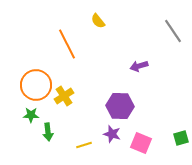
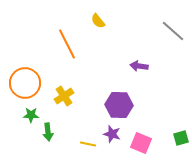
gray line: rotated 15 degrees counterclockwise
purple arrow: rotated 24 degrees clockwise
orange circle: moved 11 px left, 2 px up
purple hexagon: moved 1 px left, 1 px up
yellow line: moved 4 px right, 1 px up; rotated 28 degrees clockwise
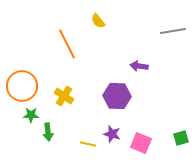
gray line: rotated 50 degrees counterclockwise
orange circle: moved 3 px left, 3 px down
yellow cross: rotated 24 degrees counterclockwise
purple hexagon: moved 2 px left, 9 px up
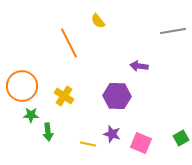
orange line: moved 2 px right, 1 px up
green square: rotated 14 degrees counterclockwise
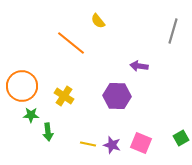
gray line: rotated 65 degrees counterclockwise
orange line: moved 2 px right; rotated 24 degrees counterclockwise
purple star: moved 11 px down
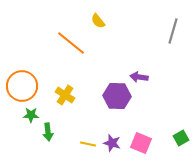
purple arrow: moved 11 px down
yellow cross: moved 1 px right, 1 px up
purple star: moved 2 px up
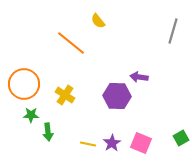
orange circle: moved 2 px right, 2 px up
purple star: rotated 24 degrees clockwise
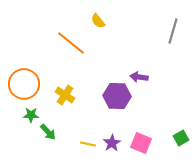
green arrow: rotated 36 degrees counterclockwise
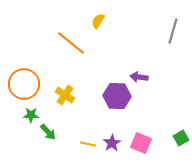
yellow semicircle: rotated 70 degrees clockwise
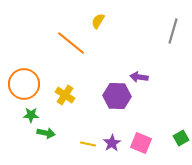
green arrow: moved 2 px left, 1 px down; rotated 36 degrees counterclockwise
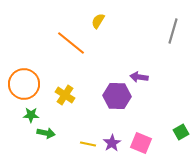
green square: moved 6 px up
